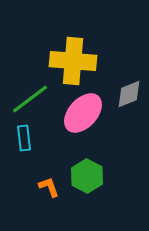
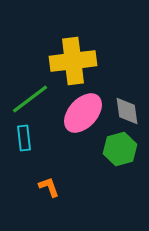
yellow cross: rotated 12 degrees counterclockwise
gray diamond: moved 2 px left, 17 px down; rotated 76 degrees counterclockwise
green hexagon: moved 33 px right, 27 px up; rotated 16 degrees clockwise
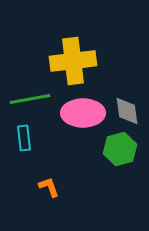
green line: rotated 27 degrees clockwise
pink ellipse: rotated 48 degrees clockwise
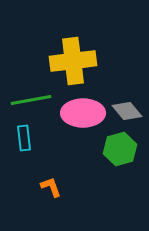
green line: moved 1 px right, 1 px down
gray diamond: rotated 32 degrees counterclockwise
orange L-shape: moved 2 px right
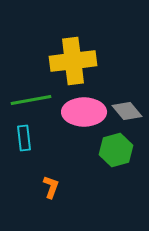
pink ellipse: moved 1 px right, 1 px up
green hexagon: moved 4 px left, 1 px down
orange L-shape: rotated 40 degrees clockwise
